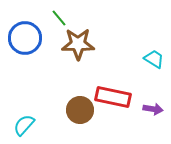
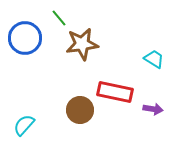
brown star: moved 4 px right; rotated 8 degrees counterclockwise
red rectangle: moved 2 px right, 5 px up
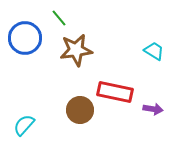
brown star: moved 6 px left, 6 px down
cyan trapezoid: moved 8 px up
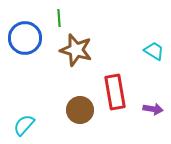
green line: rotated 36 degrees clockwise
brown star: rotated 24 degrees clockwise
red rectangle: rotated 68 degrees clockwise
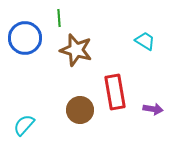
cyan trapezoid: moved 9 px left, 10 px up
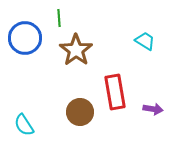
brown star: rotated 20 degrees clockwise
brown circle: moved 2 px down
cyan semicircle: rotated 75 degrees counterclockwise
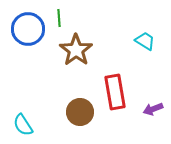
blue circle: moved 3 px right, 9 px up
purple arrow: rotated 150 degrees clockwise
cyan semicircle: moved 1 px left
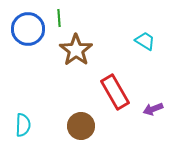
red rectangle: rotated 20 degrees counterclockwise
brown circle: moved 1 px right, 14 px down
cyan semicircle: rotated 145 degrees counterclockwise
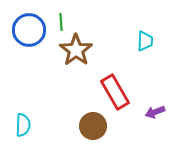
green line: moved 2 px right, 4 px down
blue circle: moved 1 px right, 1 px down
cyan trapezoid: rotated 60 degrees clockwise
purple arrow: moved 2 px right, 3 px down
brown circle: moved 12 px right
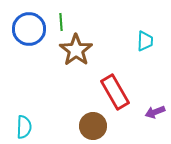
blue circle: moved 1 px up
cyan semicircle: moved 1 px right, 2 px down
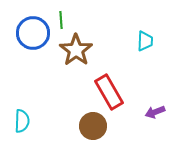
green line: moved 2 px up
blue circle: moved 4 px right, 4 px down
red rectangle: moved 6 px left
cyan semicircle: moved 2 px left, 6 px up
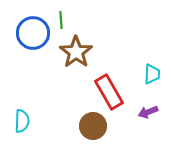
cyan trapezoid: moved 7 px right, 33 px down
brown star: moved 2 px down
purple arrow: moved 7 px left
